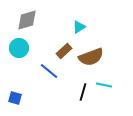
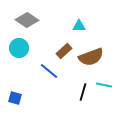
gray diamond: rotated 50 degrees clockwise
cyan triangle: moved 1 px up; rotated 32 degrees clockwise
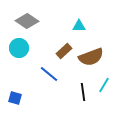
gray diamond: moved 1 px down
blue line: moved 3 px down
cyan line: rotated 70 degrees counterclockwise
black line: rotated 24 degrees counterclockwise
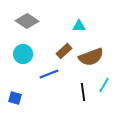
cyan circle: moved 4 px right, 6 px down
blue line: rotated 60 degrees counterclockwise
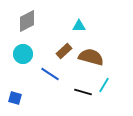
gray diamond: rotated 60 degrees counterclockwise
brown semicircle: rotated 145 degrees counterclockwise
blue line: moved 1 px right; rotated 54 degrees clockwise
black line: rotated 66 degrees counterclockwise
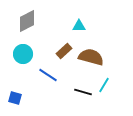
blue line: moved 2 px left, 1 px down
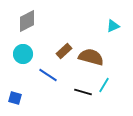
cyan triangle: moved 34 px right; rotated 24 degrees counterclockwise
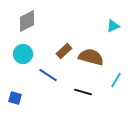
cyan line: moved 12 px right, 5 px up
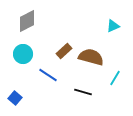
cyan line: moved 1 px left, 2 px up
blue square: rotated 24 degrees clockwise
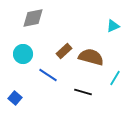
gray diamond: moved 6 px right, 3 px up; rotated 15 degrees clockwise
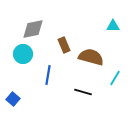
gray diamond: moved 11 px down
cyan triangle: rotated 24 degrees clockwise
brown rectangle: moved 6 px up; rotated 70 degrees counterclockwise
blue line: rotated 66 degrees clockwise
blue square: moved 2 px left, 1 px down
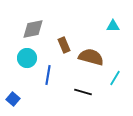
cyan circle: moved 4 px right, 4 px down
